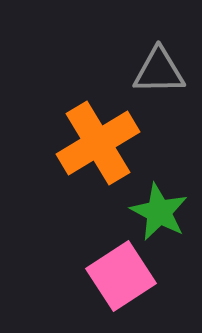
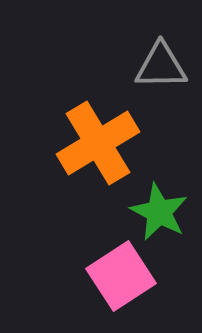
gray triangle: moved 2 px right, 5 px up
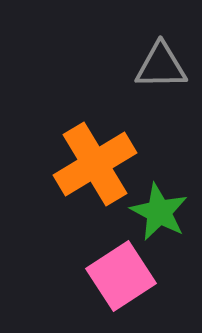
orange cross: moved 3 px left, 21 px down
